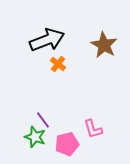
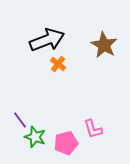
purple line: moved 23 px left
pink pentagon: moved 1 px left, 1 px up
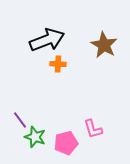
orange cross: rotated 35 degrees counterclockwise
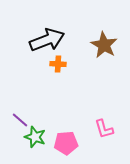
purple line: rotated 12 degrees counterclockwise
pink L-shape: moved 11 px right
pink pentagon: rotated 10 degrees clockwise
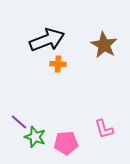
purple line: moved 1 px left, 2 px down
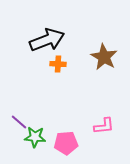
brown star: moved 12 px down
pink L-shape: moved 3 px up; rotated 80 degrees counterclockwise
green star: rotated 15 degrees counterclockwise
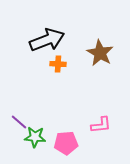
brown star: moved 4 px left, 4 px up
pink L-shape: moved 3 px left, 1 px up
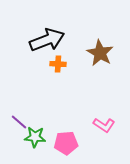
pink L-shape: moved 3 px right; rotated 40 degrees clockwise
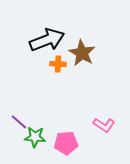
brown star: moved 18 px left
